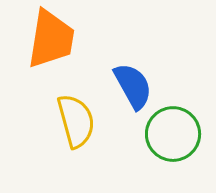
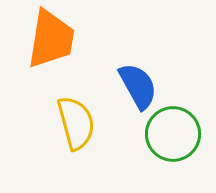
blue semicircle: moved 5 px right
yellow semicircle: moved 2 px down
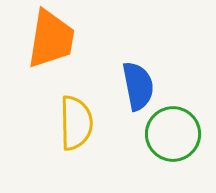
blue semicircle: rotated 18 degrees clockwise
yellow semicircle: rotated 14 degrees clockwise
